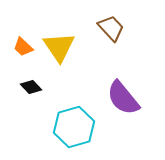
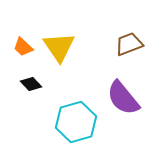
brown trapezoid: moved 18 px right, 16 px down; rotated 68 degrees counterclockwise
black diamond: moved 3 px up
cyan hexagon: moved 2 px right, 5 px up
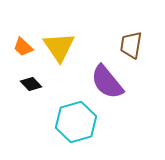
brown trapezoid: moved 2 px right, 1 px down; rotated 60 degrees counterclockwise
purple semicircle: moved 16 px left, 16 px up
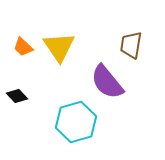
black diamond: moved 14 px left, 12 px down
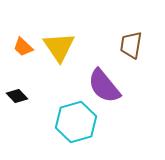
purple semicircle: moved 3 px left, 4 px down
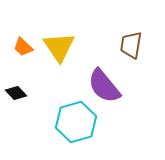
black diamond: moved 1 px left, 3 px up
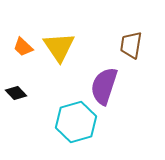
purple semicircle: rotated 57 degrees clockwise
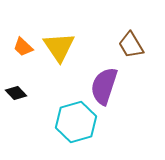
brown trapezoid: rotated 40 degrees counterclockwise
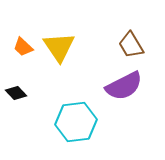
purple semicircle: moved 20 px right; rotated 135 degrees counterclockwise
cyan hexagon: rotated 9 degrees clockwise
